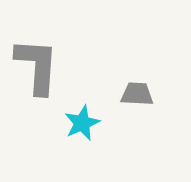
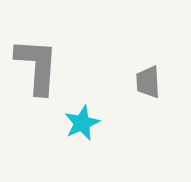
gray trapezoid: moved 11 px right, 12 px up; rotated 96 degrees counterclockwise
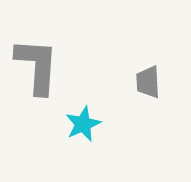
cyan star: moved 1 px right, 1 px down
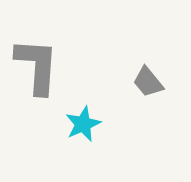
gray trapezoid: rotated 36 degrees counterclockwise
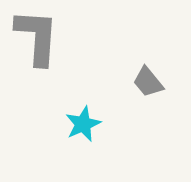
gray L-shape: moved 29 px up
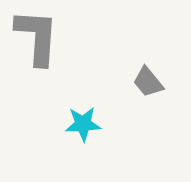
cyan star: rotated 21 degrees clockwise
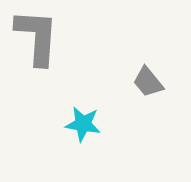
cyan star: rotated 12 degrees clockwise
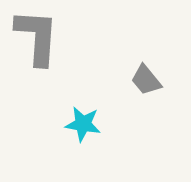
gray trapezoid: moved 2 px left, 2 px up
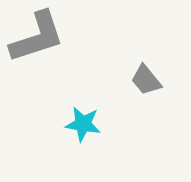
gray L-shape: rotated 68 degrees clockwise
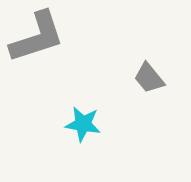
gray trapezoid: moved 3 px right, 2 px up
